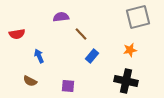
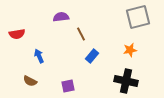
brown line: rotated 16 degrees clockwise
purple square: rotated 16 degrees counterclockwise
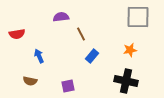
gray square: rotated 15 degrees clockwise
brown semicircle: rotated 16 degrees counterclockwise
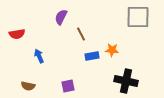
purple semicircle: rotated 56 degrees counterclockwise
orange star: moved 18 px left; rotated 16 degrees clockwise
blue rectangle: rotated 40 degrees clockwise
brown semicircle: moved 2 px left, 5 px down
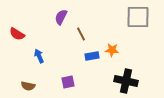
red semicircle: rotated 42 degrees clockwise
purple square: moved 4 px up
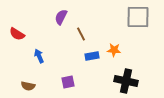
orange star: moved 2 px right
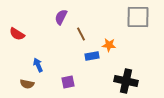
orange star: moved 5 px left, 5 px up
blue arrow: moved 1 px left, 9 px down
brown semicircle: moved 1 px left, 2 px up
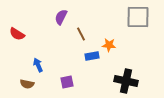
purple square: moved 1 px left
